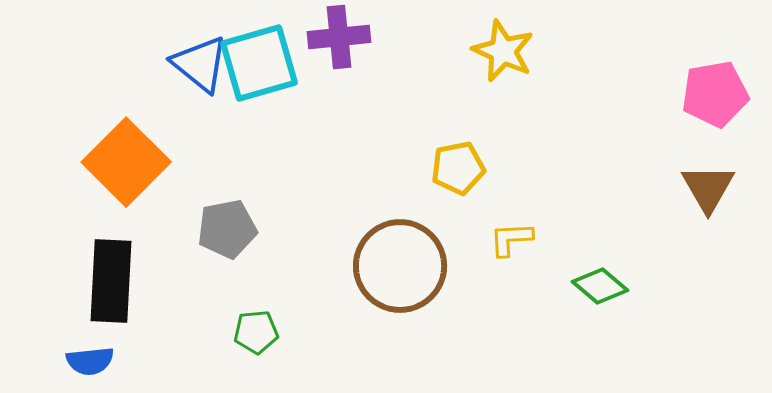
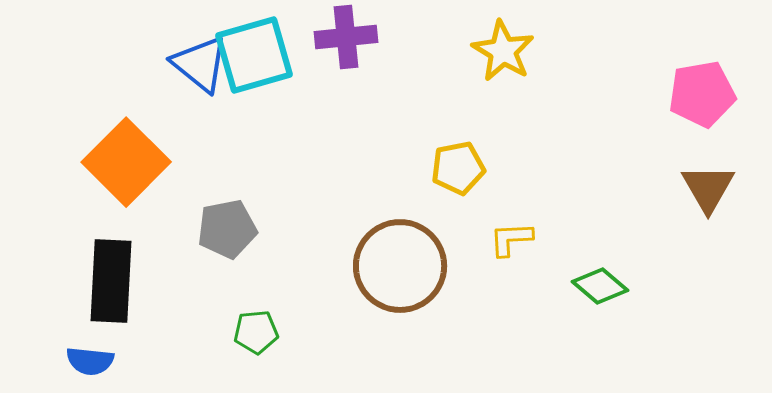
purple cross: moved 7 px right
yellow star: rotated 6 degrees clockwise
cyan square: moved 5 px left, 8 px up
pink pentagon: moved 13 px left
blue semicircle: rotated 12 degrees clockwise
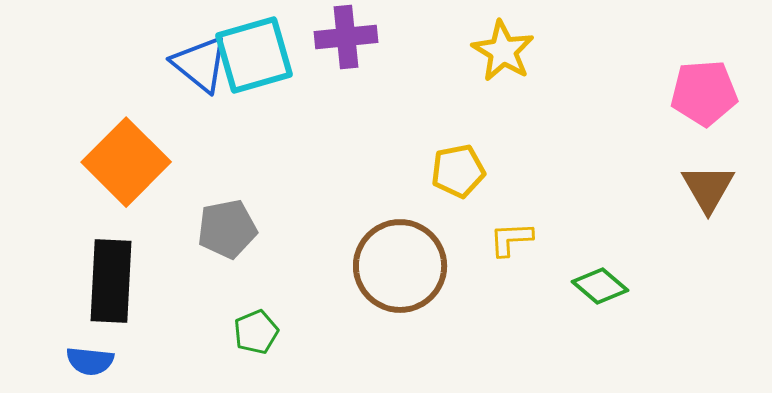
pink pentagon: moved 2 px right, 1 px up; rotated 6 degrees clockwise
yellow pentagon: moved 3 px down
green pentagon: rotated 18 degrees counterclockwise
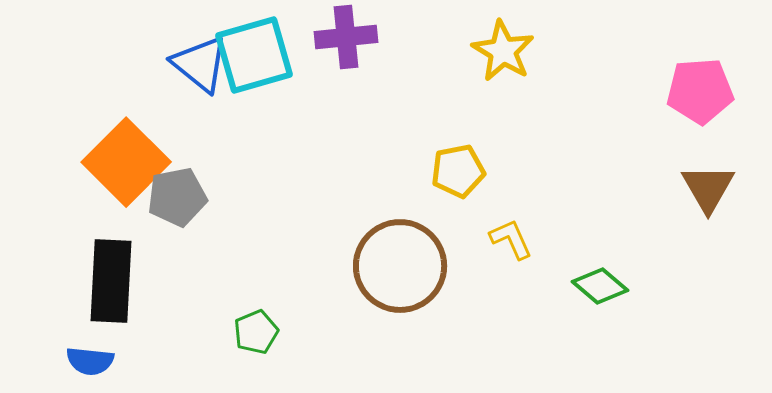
pink pentagon: moved 4 px left, 2 px up
gray pentagon: moved 50 px left, 32 px up
yellow L-shape: rotated 69 degrees clockwise
